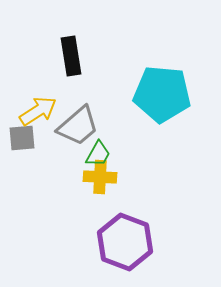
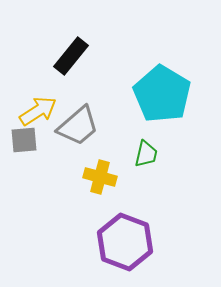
black rectangle: rotated 48 degrees clockwise
cyan pentagon: rotated 26 degrees clockwise
gray square: moved 2 px right, 2 px down
green trapezoid: moved 48 px right; rotated 16 degrees counterclockwise
yellow cross: rotated 12 degrees clockwise
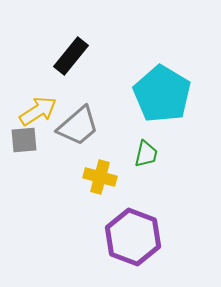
purple hexagon: moved 8 px right, 5 px up
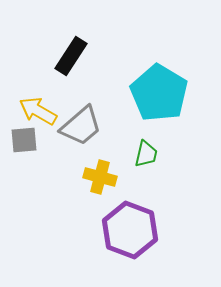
black rectangle: rotated 6 degrees counterclockwise
cyan pentagon: moved 3 px left, 1 px up
yellow arrow: rotated 117 degrees counterclockwise
gray trapezoid: moved 3 px right
purple hexagon: moved 3 px left, 7 px up
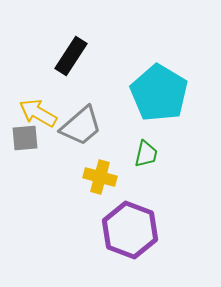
yellow arrow: moved 2 px down
gray square: moved 1 px right, 2 px up
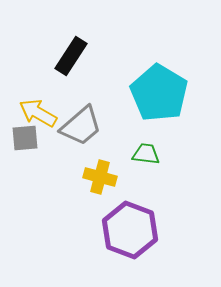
green trapezoid: rotated 96 degrees counterclockwise
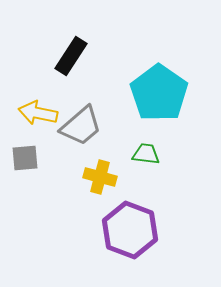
cyan pentagon: rotated 4 degrees clockwise
yellow arrow: rotated 18 degrees counterclockwise
gray square: moved 20 px down
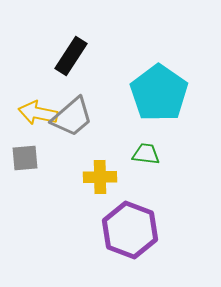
gray trapezoid: moved 9 px left, 9 px up
yellow cross: rotated 16 degrees counterclockwise
